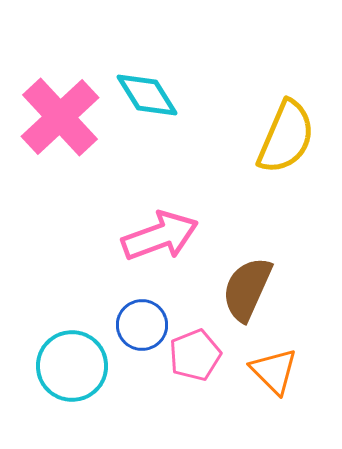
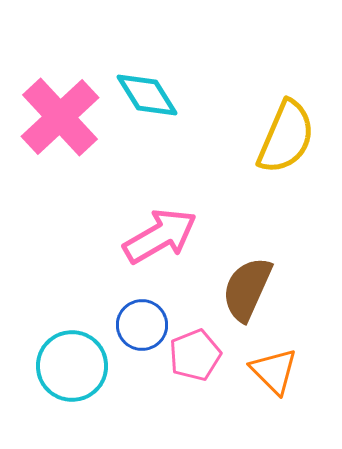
pink arrow: rotated 10 degrees counterclockwise
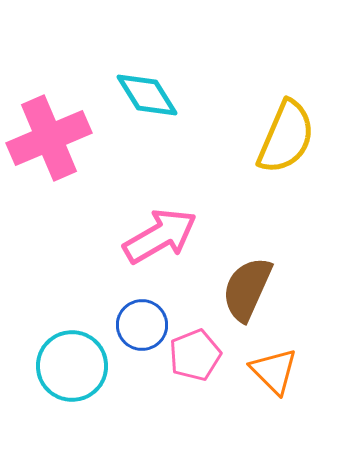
pink cross: moved 11 px left, 21 px down; rotated 20 degrees clockwise
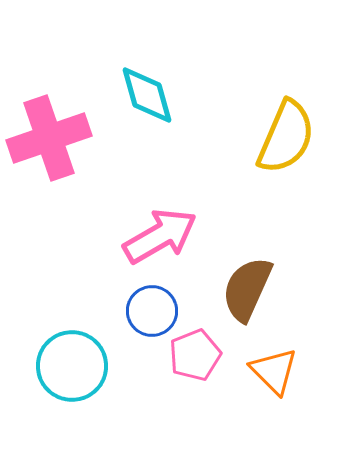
cyan diamond: rotated 16 degrees clockwise
pink cross: rotated 4 degrees clockwise
blue circle: moved 10 px right, 14 px up
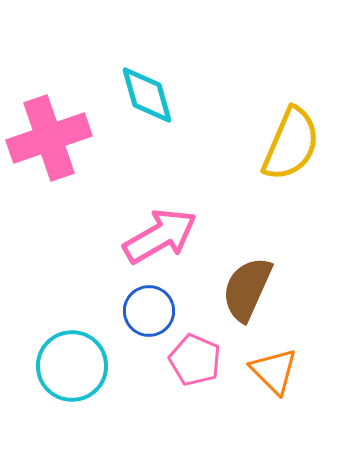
yellow semicircle: moved 5 px right, 7 px down
blue circle: moved 3 px left
pink pentagon: moved 5 px down; rotated 27 degrees counterclockwise
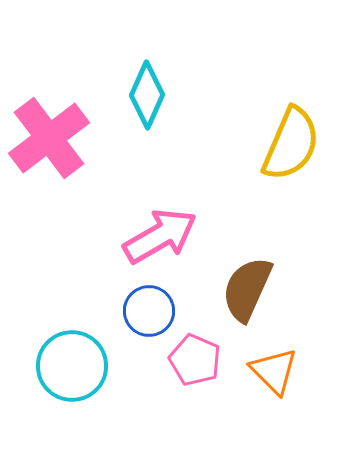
cyan diamond: rotated 40 degrees clockwise
pink cross: rotated 18 degrees counterclockwise
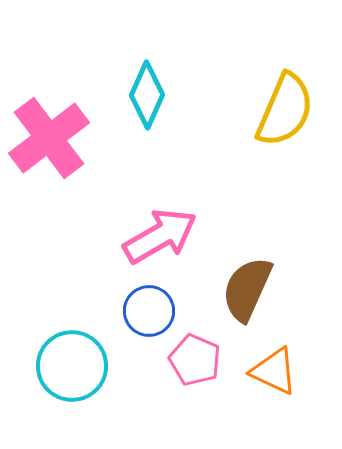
yellow semicircle: moved 6 px left, 34 px up
orange triangle: rotated 20 degrees counterclockwise
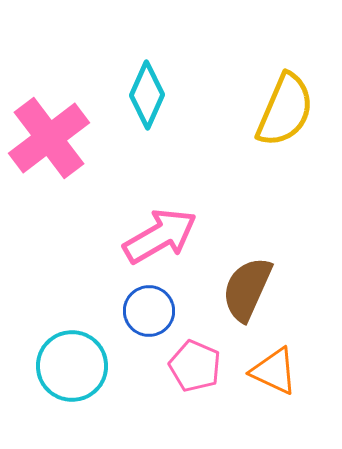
pink pentagon: moved 6 px down
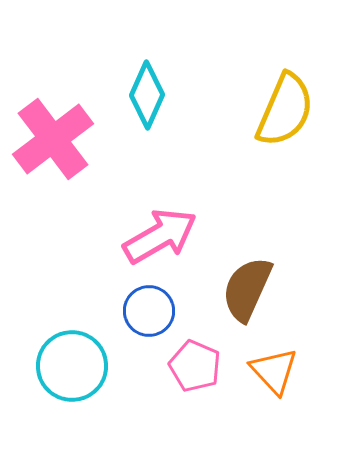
pink cross: moved 4 px right, 1 px down
orange triangle: rotated 22 degrees clockwise
